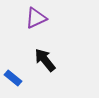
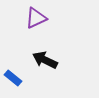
black arrow: rotated 25 degrees counterclockwise
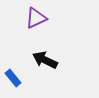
blue rectangle: rotated 12 degrees clockwise
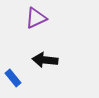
black arrow: rotated 20 degrees counterclockwise
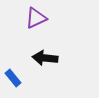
black arrow: moved 2 px up
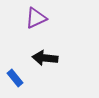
blue rectangle: moved 2 px right
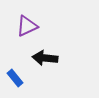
purple triangle: moved 9 px left, 8 px down
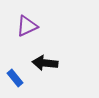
black arrow: moved 5 px down
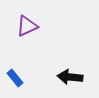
black arrow: moved 25 px right, 14 px down
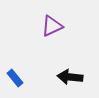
purple triangle: moved 25 px right
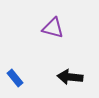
purple triangle: moved 1 px right, 2 px down; rotated 40 degrees clockwise
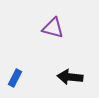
blue rectangle: rotated 66 degrees clockwise
